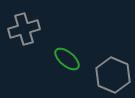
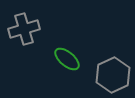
gray hexagon: rotated 12 degrees clockwise
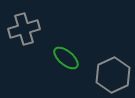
green ellipse: moved 1 px left, 1 px up
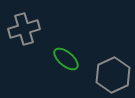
green ellipse: moved 1 px down
